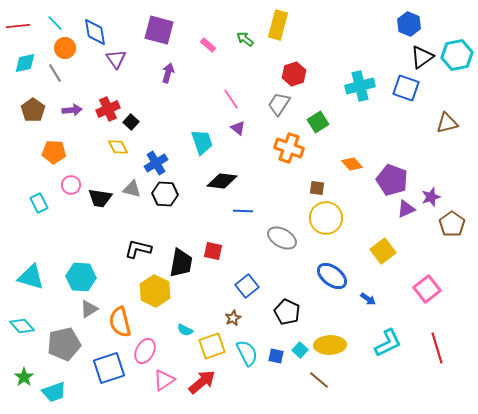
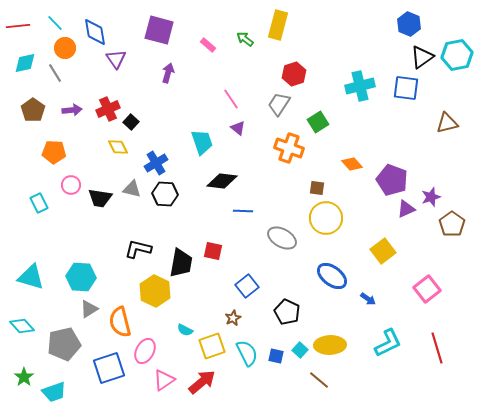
blue square at (406, 88): rotated 12 degrees counterclockwise
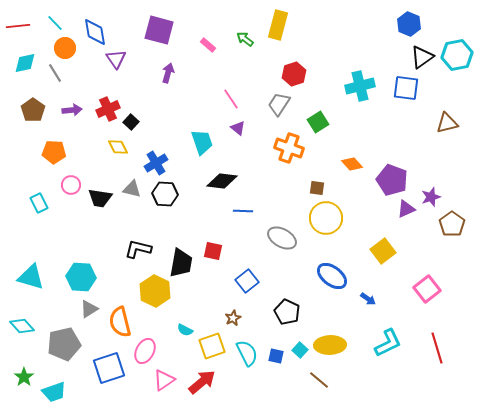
blue square at (247, 286): moved 5 px up
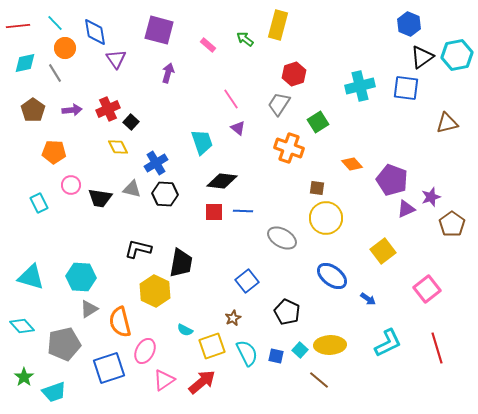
red square at (213, 251): moved 1 px right, 39 px up; rotated 12 degrees counterclockwise
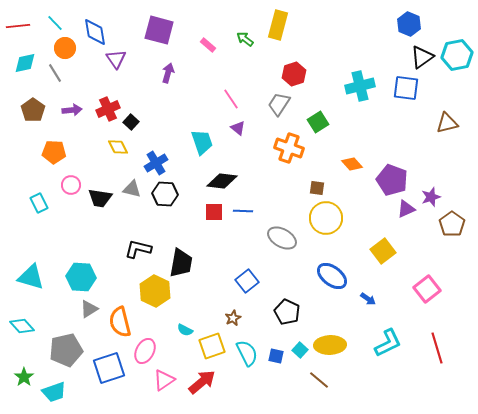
gray pentagon at (64, 344): moved 2 px right, 6 px down
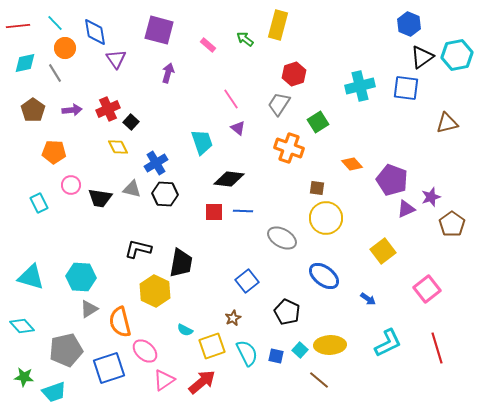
black diamond at (222, 181): moved 7 px right, 2 px up
blue ellipse at (332, 276): moved 8 px left
pink ellipse at (145, 351): rotated 75 degrees counterclockwise
green star at (24, 377): rotated 30 degrees counterclockwise
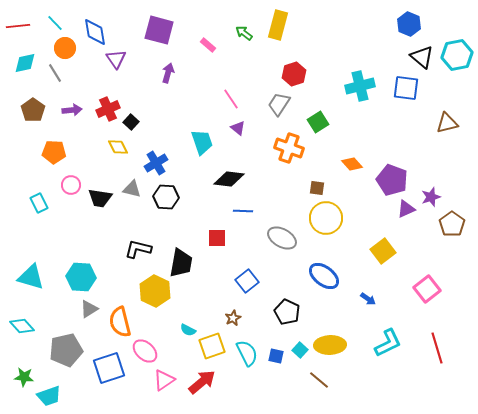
green arrow at (245, 39): moved 1 px left, 6 px up
black triangle at (422, 57): rotated 45 degrees counterclockwise
black hexagon at (165, 194): moved 1 px right, 3 px down
red square at (214, 212): moved 3 px right, 26 px down
cyan semicircle at (185, 330): moved 3 px right
cyan trapezoid at (54, 392): moved 5 px left, 4 px down
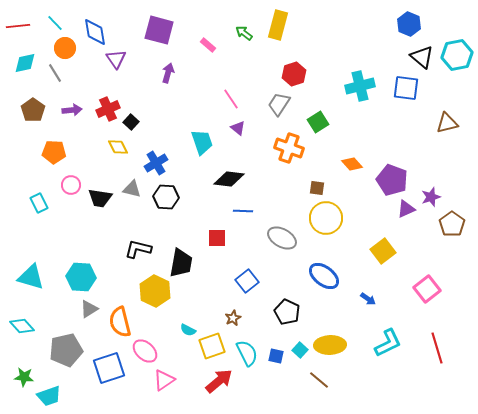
red arrow at (202, 382): moved 17 px right, 1 px up
